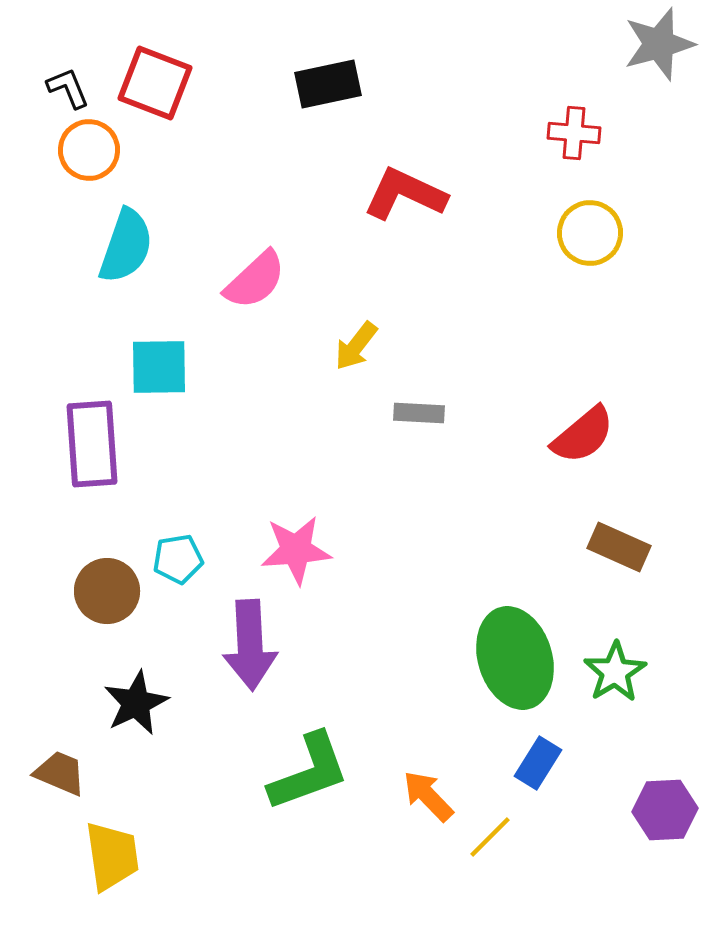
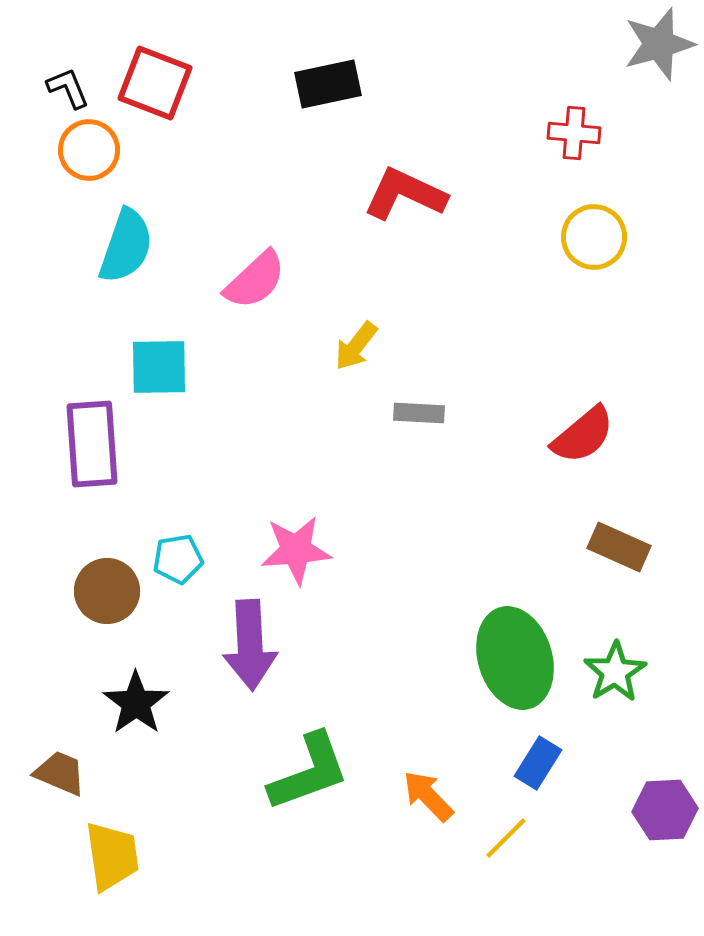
yellow circle: moved 4 px right, 4 px down
black star: rotated 10 degrees counterclockwise
yellow line: moved 16 px right, 1 px down
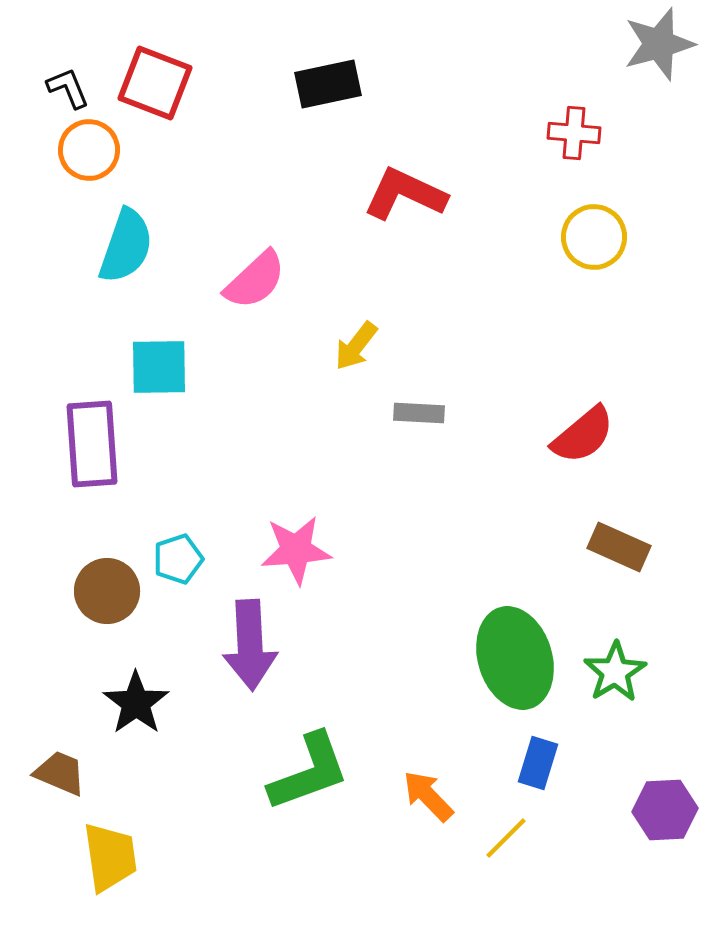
cyan pentagon: rotated 9 degrees counterclockwise
blue rectangle: rotated 15 degrees counterclockwise
yellow trapezoid: moved 2 px left, 1 px down
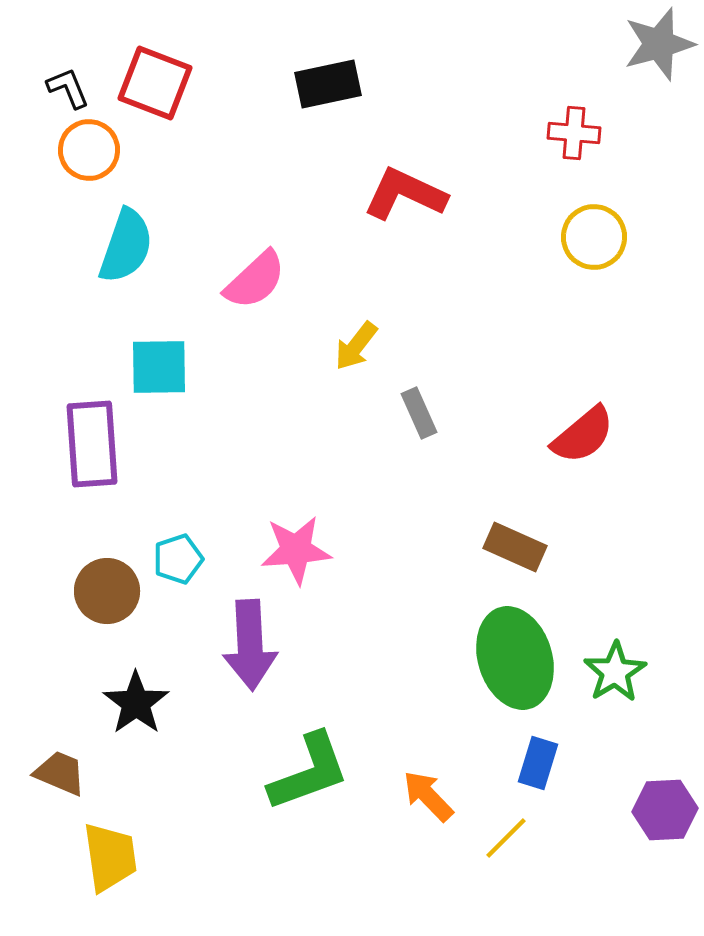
gray rectangle: rotated 63 degrees clockwise
brown rectangle: moved 104 px left
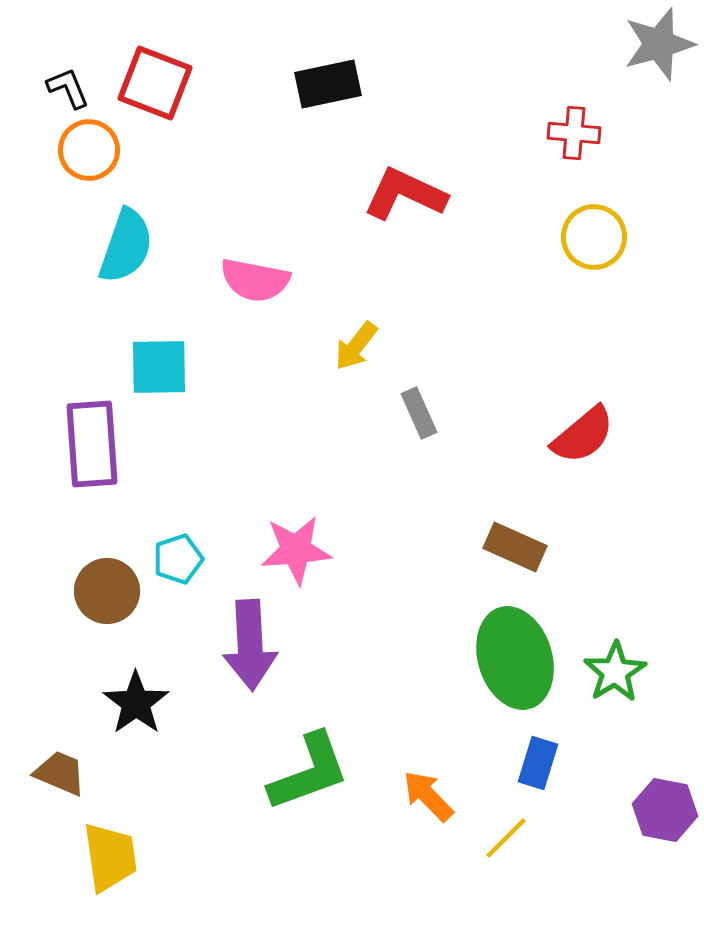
pink semicircle: rotated 54 degrees clockwise
purple hexagon: rotated 14 degrees clockwise
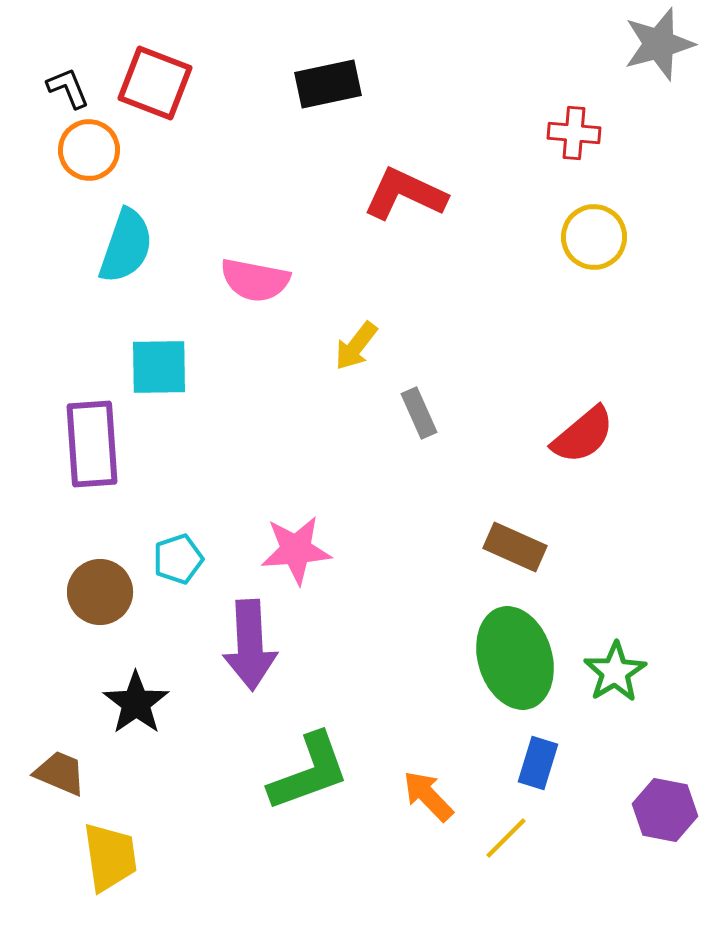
brown circle: moved 7 px left, 1 px down
